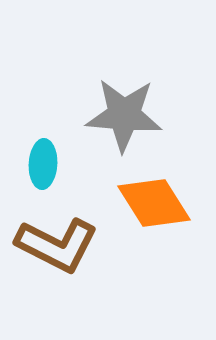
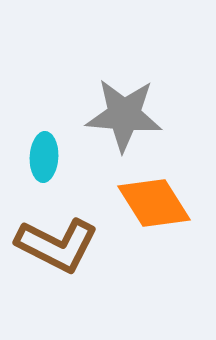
cyan ellipse: moved 1 px right, 7 px up
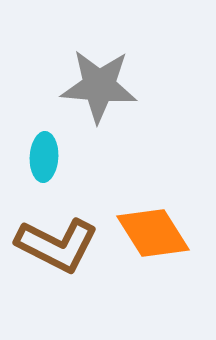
gray star: moved 25 px left, 29 px up
orange diamond: moved 1 px left, 30 px down
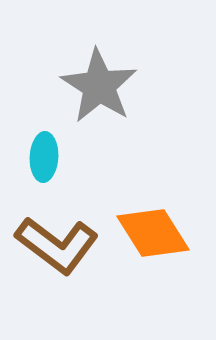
gray star: rotated 28 degrees clockwise
brown L-shape: rotated 10 degrees clockwise
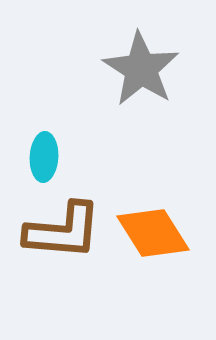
gray star: moved 42 px right, 17 px up
brown L-shape: moved 6 px right, 14 px up; rotated 32 degrees counterclockwise
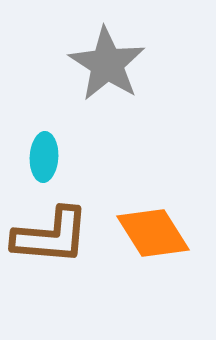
gray star: moved 34 px left, 5 px up
brown L-shape: moved 12 px left, 5 px down
